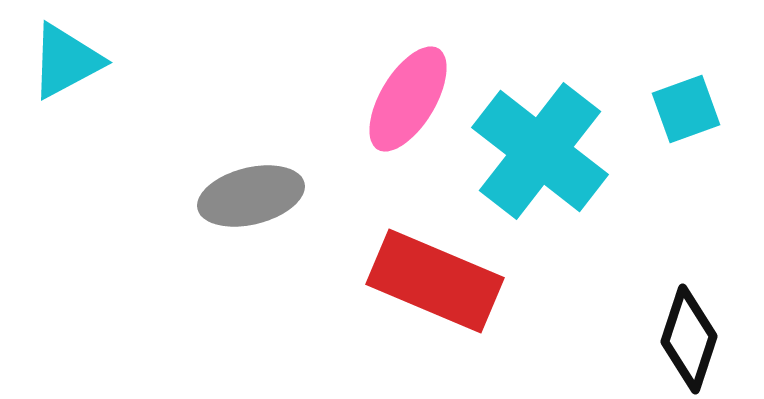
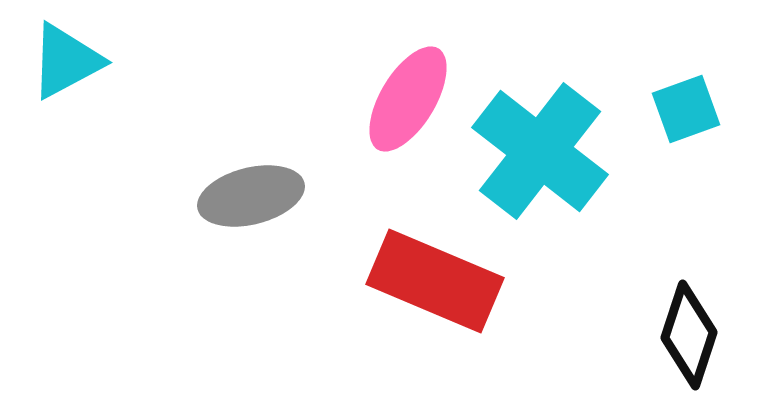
black diamond: moved 4 px up
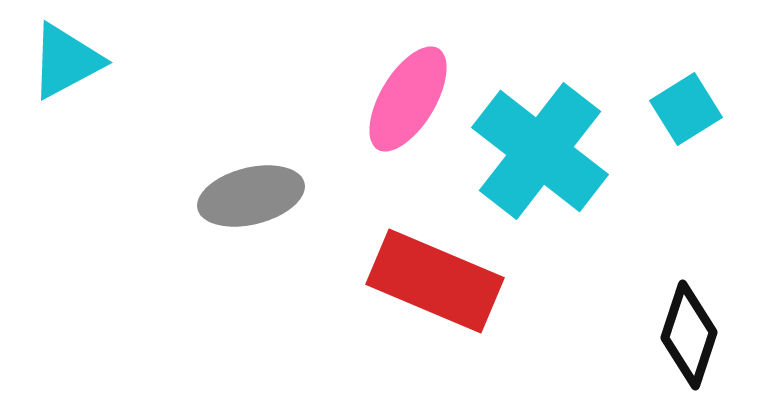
cyan square: rotated 12 degrees counterclockwise
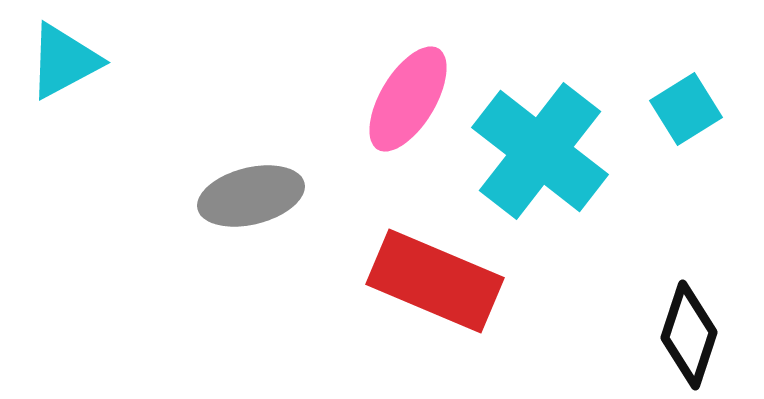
cyan triangle: moved 2 px left
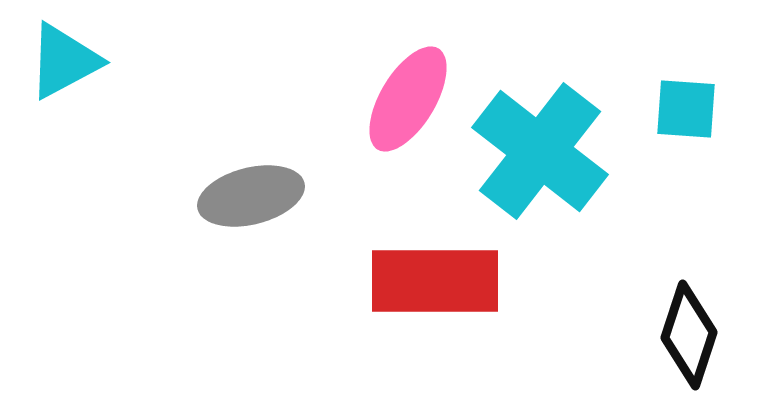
cyan square: rotated 36 degrees clockwise
red rectangle: rotated 23 degrees counterclockwise
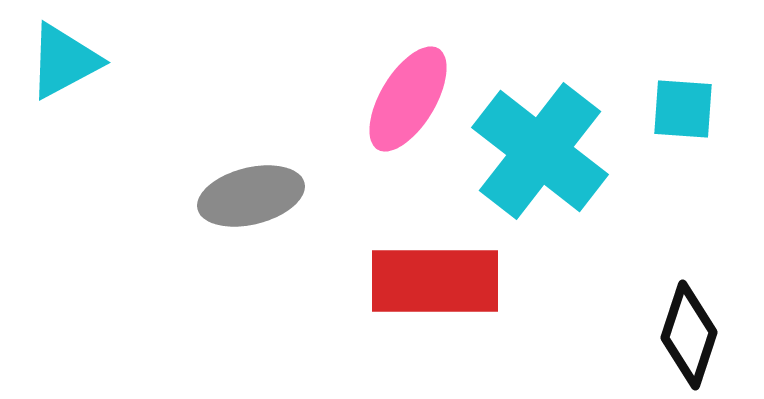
cyan square: moved 3 px left
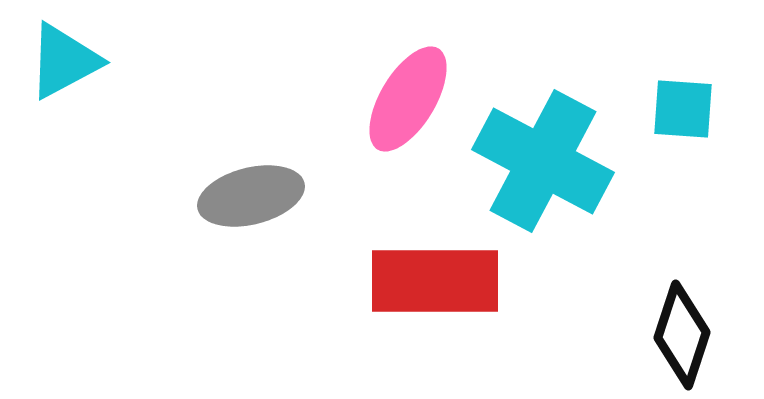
cyan cross: moved 3 px right, 10 px down; rotated 10 degrees counterclockwise
black diamond: moved 7 px left
